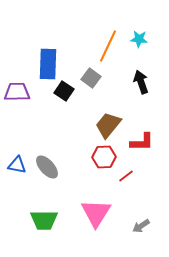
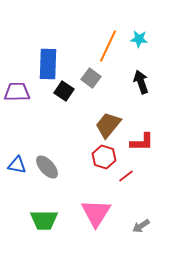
red hexagon: rotated 20 degrees clockwise
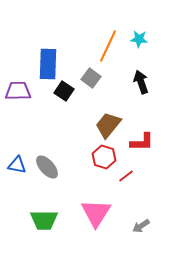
purple trapezoid: moved 1 px right, 1 px up
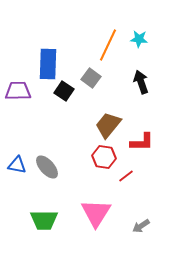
orange line: moved 1 px up
red hexagon: rotated 10 degrees counterclockwise
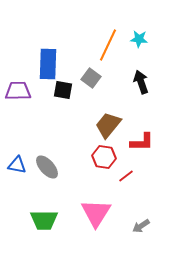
black square: moved 1 px left, 1 px up; rotated 24 degrees counterclockwise
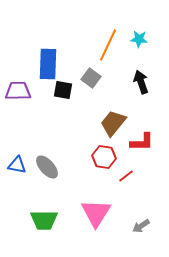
brown trapezoid: moved 5 px right, 2 px up
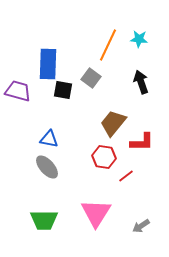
purple trapezoid: rotated 16 degrees clockwise
blue triangle: moved 32 px right, 26 px up
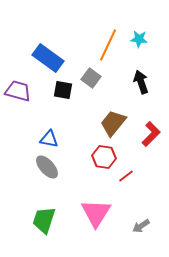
blue rectangle: moved 6 px up; rotated 56 degrees counterclockwise
red L-shape: moved 9 px right, 8 px up; rotated 45 degrees counterclockwise
green trapezoid: rotated 108 degrees clockwise
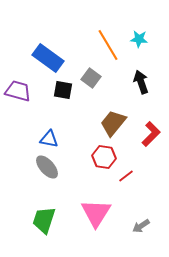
orange line: rotated 56 degrees counterclockwise
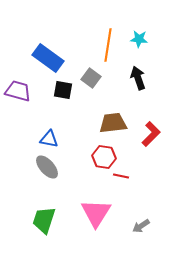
orange line: rotated 40 degrees clockwise
black arrow: moved 3 px left, 4 px up
brown trapezoid: rotated 44 degrees clockwise
red line: moved 5 px left; rotated 49 degrees clockwise
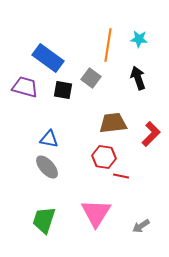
purple trapezoid: moved 7 px right, 4 px up
